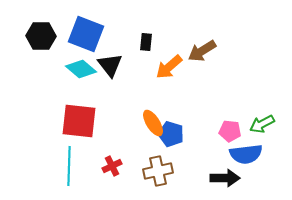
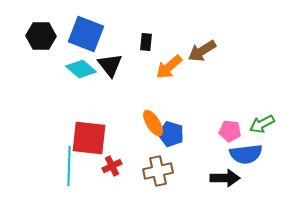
red square: moved 10 px right, 17 px down
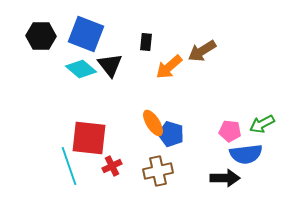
cyan line: rotated 21 degrees counterclockwise
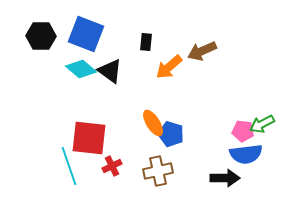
brown arrow: rotated 8 degrees clockwise
black triangle: moved 6 px down; rotated 16 degrees counterclockwise
pink pentagon: moved 13 px right
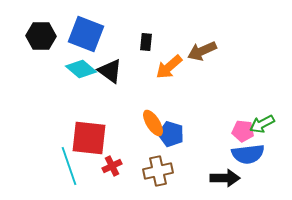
blue semicircle: moved 2 px right
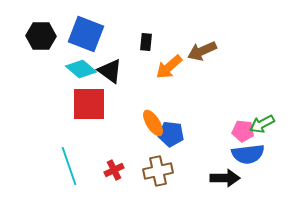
blue pentagon: rotated 10 degrees counterclockwise
red square: moved 34 px up; rotated 6 degrees counterclockwise
red cross: moved 2 px right, 4 px down
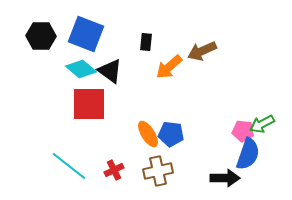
orange ellipse: moved 5 px left, 11 px down
blue semicircle: rotated 64 degrees counterclockwise
cyan line: rotated 33 degrees counterclockwise
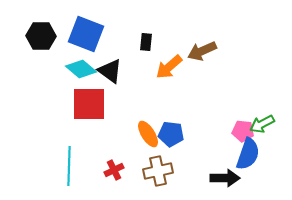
cyan line: rotated 54 degrees clockwise
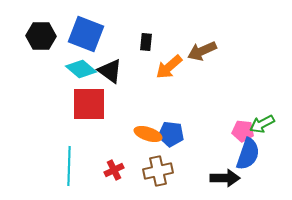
orange ellipse: rotated 40 degrees counterclockwise
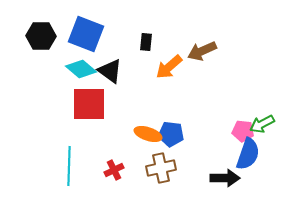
brown cross: moved 3 px right, 3 px up
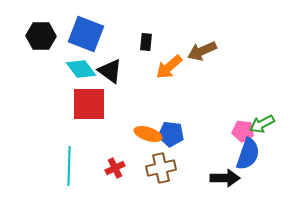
cyan diamond: rotated 12 degrees clockwise
red cross: moved 1 px right, 2 px up
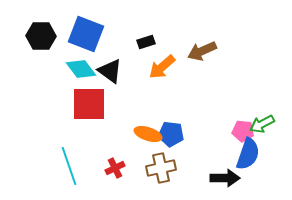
black rectangle: rotated 66 degrees clockwise
orange arrow: moved 7 px left
cyan line: rotated 21 degrees counterclockwise
